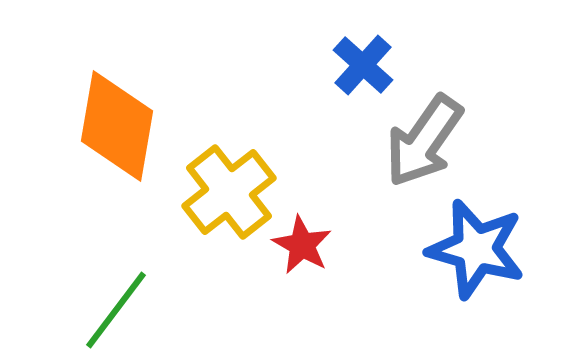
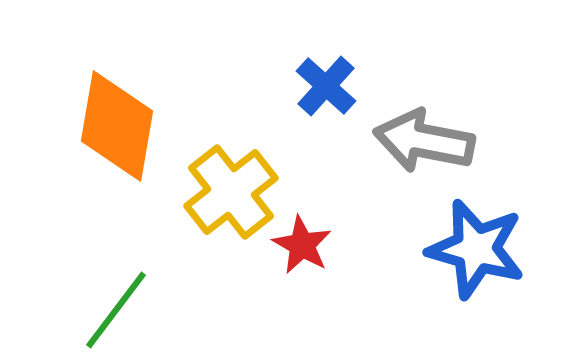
blue cross: moved 37 px left, 21 px down
gray arrow: rotated 66 degrees clockwise
yellow cross: moved 2 px right
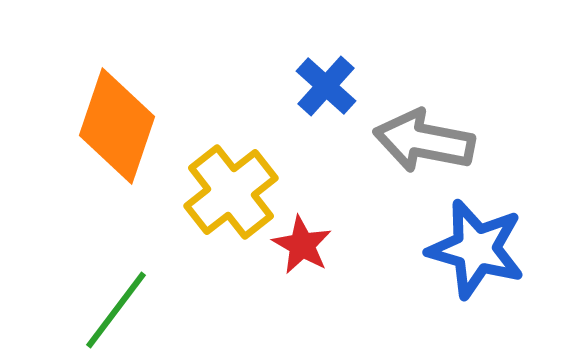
orange diamond: rotated 9 degrees clockwise
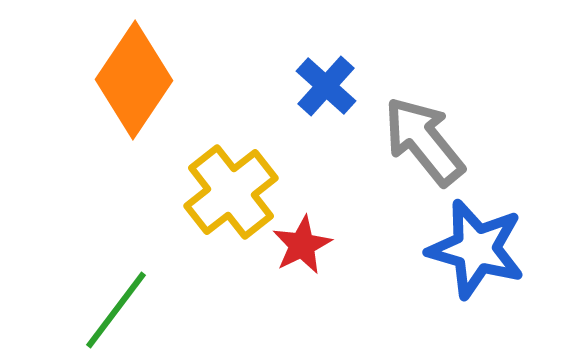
orange diamond: moved 17 px right, 46 px up; rotated 15 degrees clockwise
gray arrow: rotated 40 degrees clockwise
red star: rotated 16 degrees clockwise
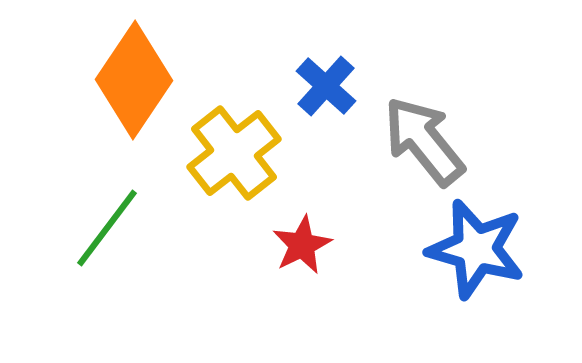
yellow cross: moved 3 px right, 39 px up
green line: moved 9 px left, 82 px up
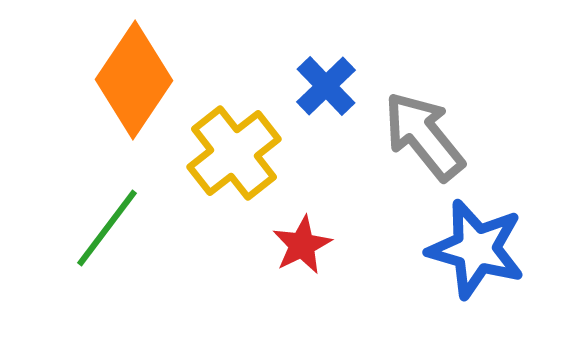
blue cross: rotated 4 degrees clockwise
gray arrow: moved 5 px up
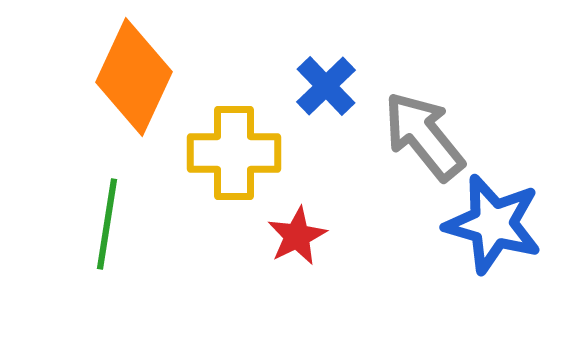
orange diamond: moved 3 px up; rotated 9 degrees counterclockwise
yellow cross: rotated 38 degrees clockwise
green line: moved 4 px up; rotated 28 degrees counterclockwise
red star: moved 5 px left, 9 px up
blue star: moved 17 px right, 25 px up
